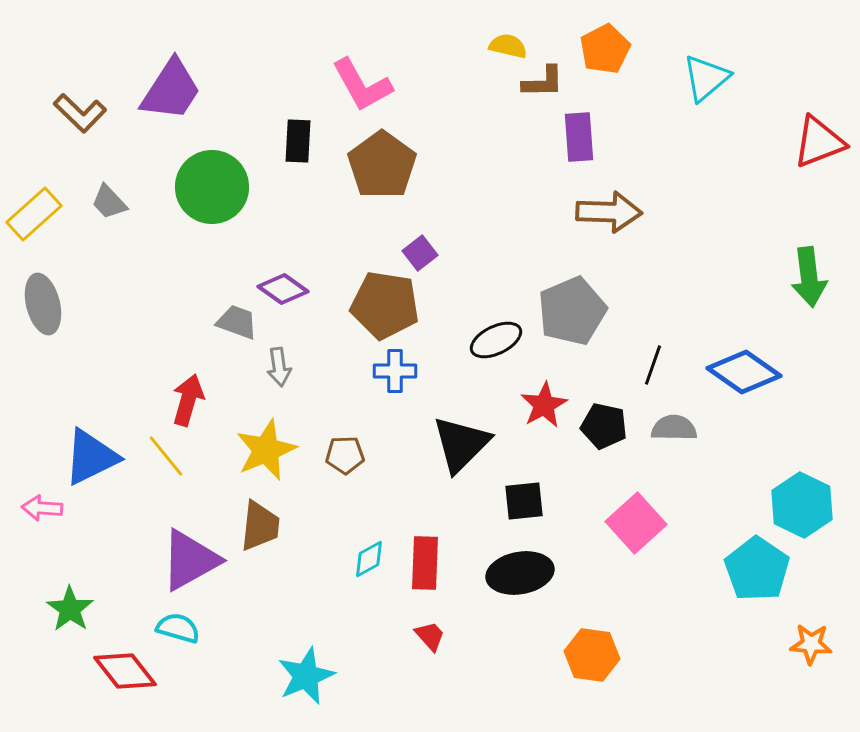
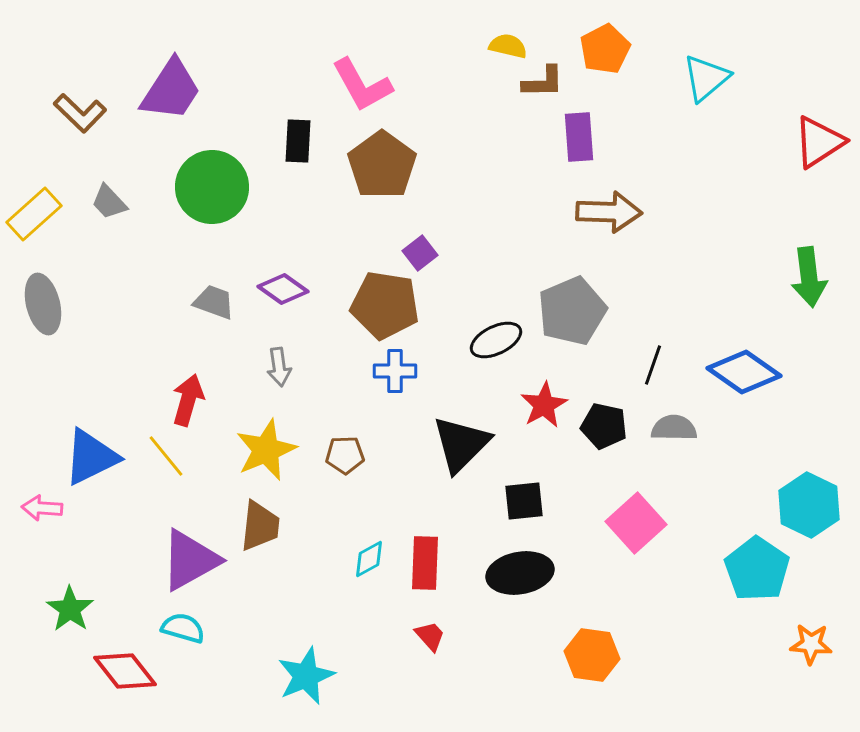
red triangle at (819, 142): rotated 12 degrees counterclockwise
gray trapezoid at (237, 322): moved 23 px left, 20 px up
cyan hexagon at (802, 505): moved 7 px right
cyan semicircle at (178, 628): moved 5 px right
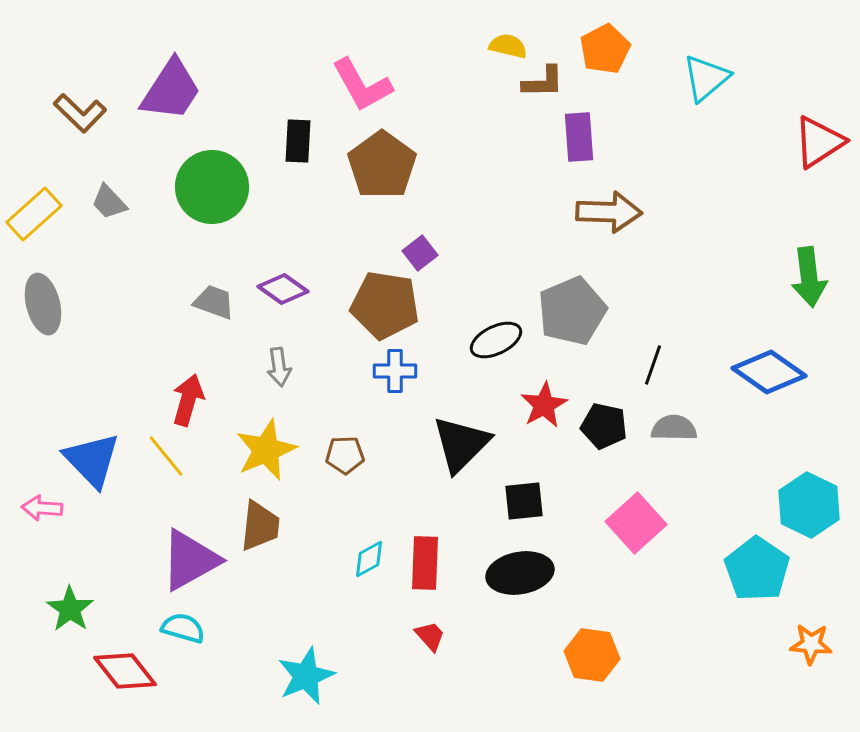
blue diamond at (744, 372): moved 25 px right
blue triangle at (91, 457): moved 1 px right, 3 px down; rotated 48 degrees counterclockwise
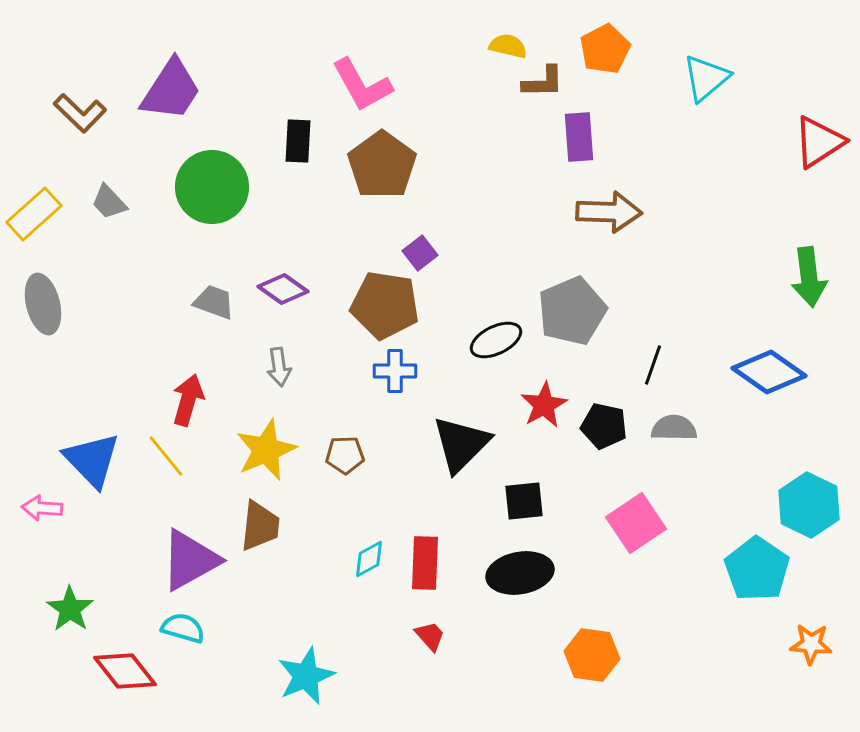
pink square at (636, 523): rotated 8 degrees clockwise
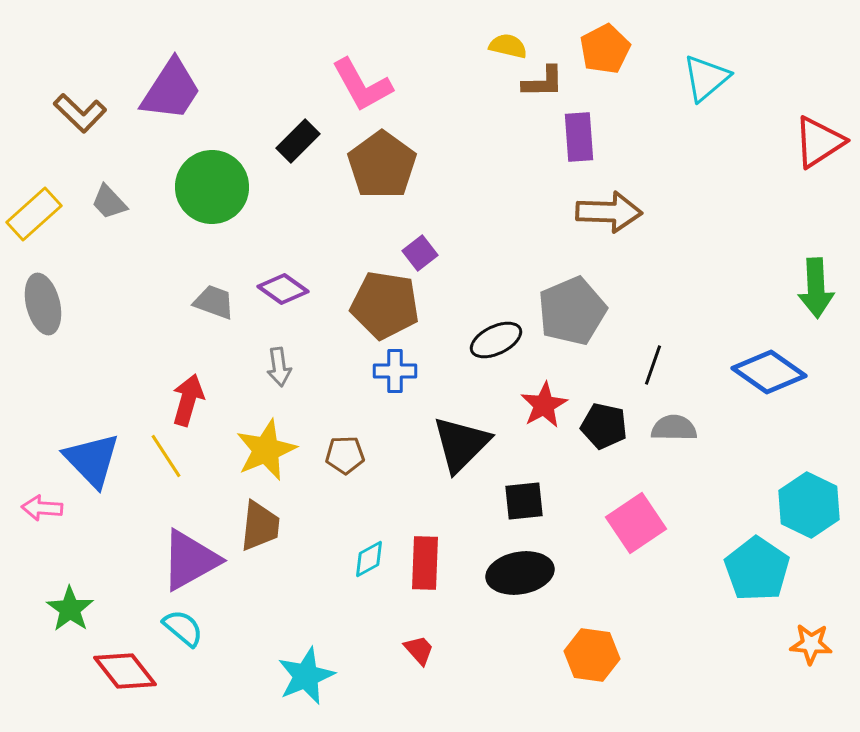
black rectangle at (298, 141): rotated 42 degrees clockwise
green arrow at (809, 277): moved 7 px right, 11 px down; rotated 4 degrees clockwise
yellow line at (166, 456): rotated 6 degrees clockwise
cyan semicircle at (183, 628): rotated 24 degrees clockwise
red trapezoid at (430, 636): moved 11 px left, 14 px down
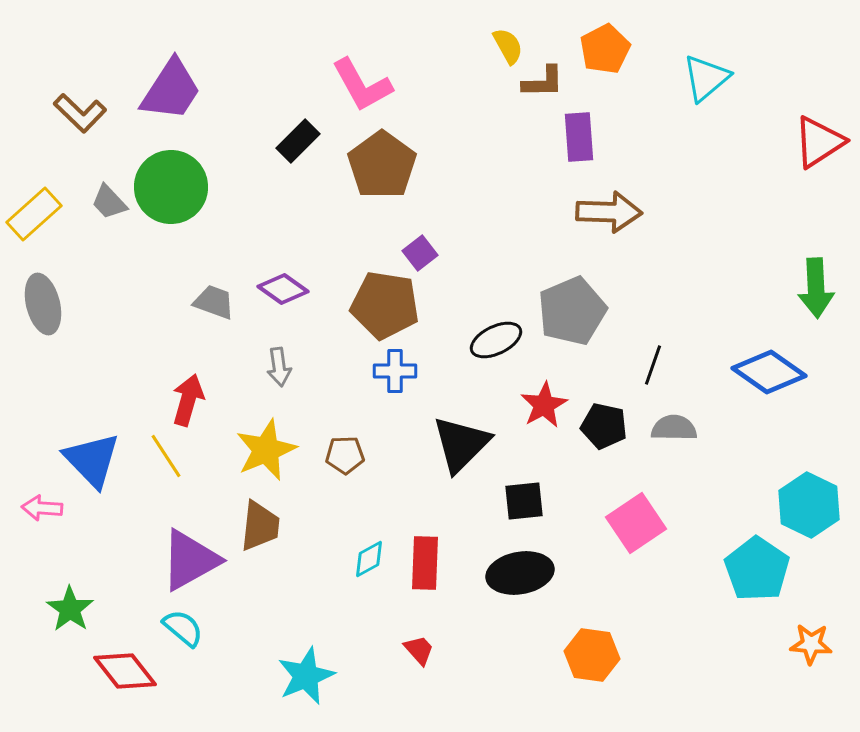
yellow semicircle at (508, 46): rotated 48 degrees clockwise
green circle at (212, 187): moved 41 px left
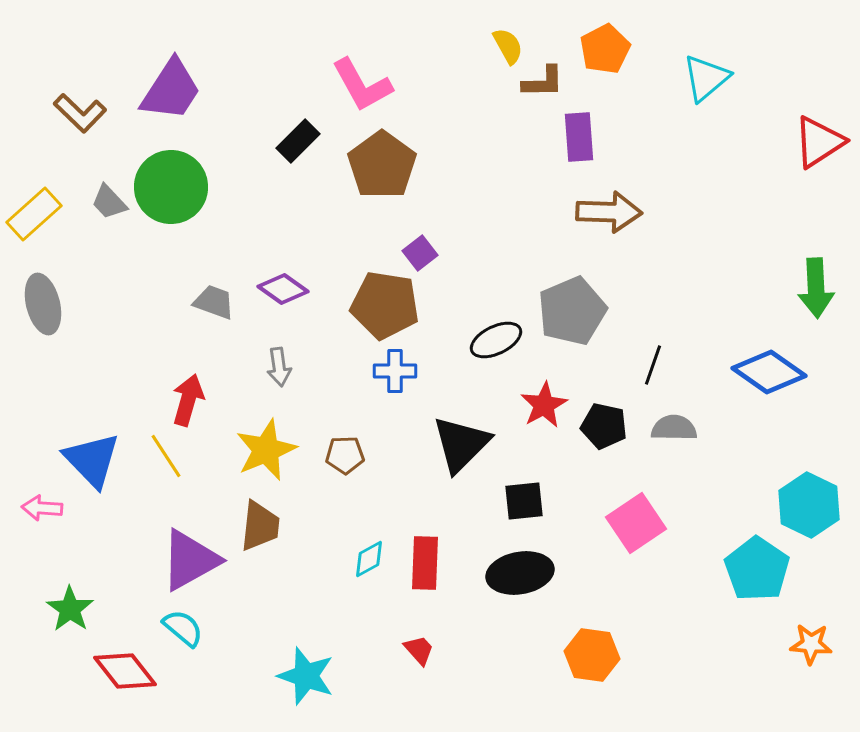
cyan star at (306, 676): rotated 30 degrees counterclockwise
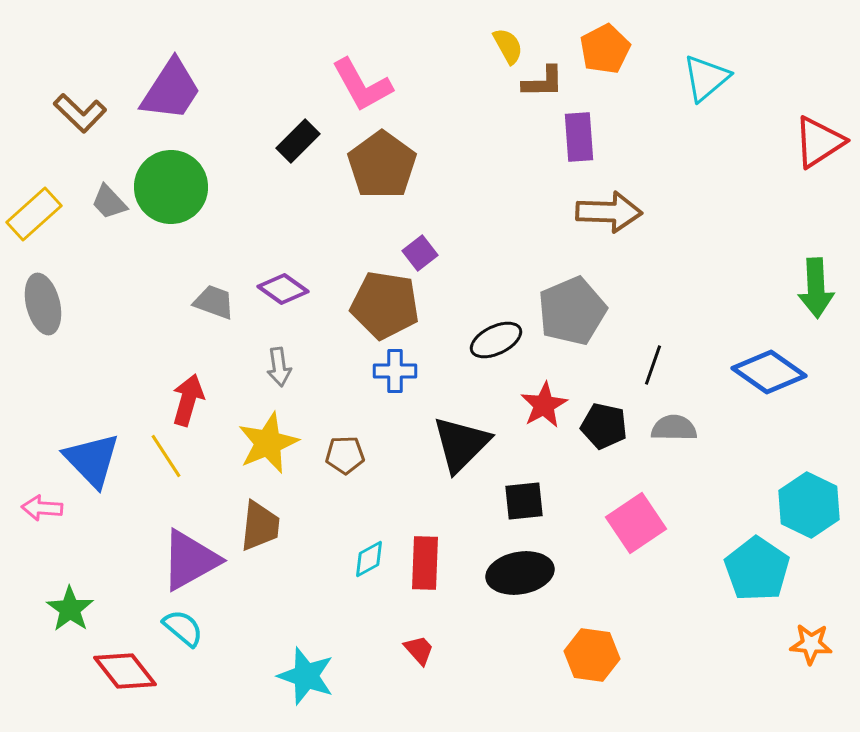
yellow star at (266, 450): moved 2 px right, 7 px up
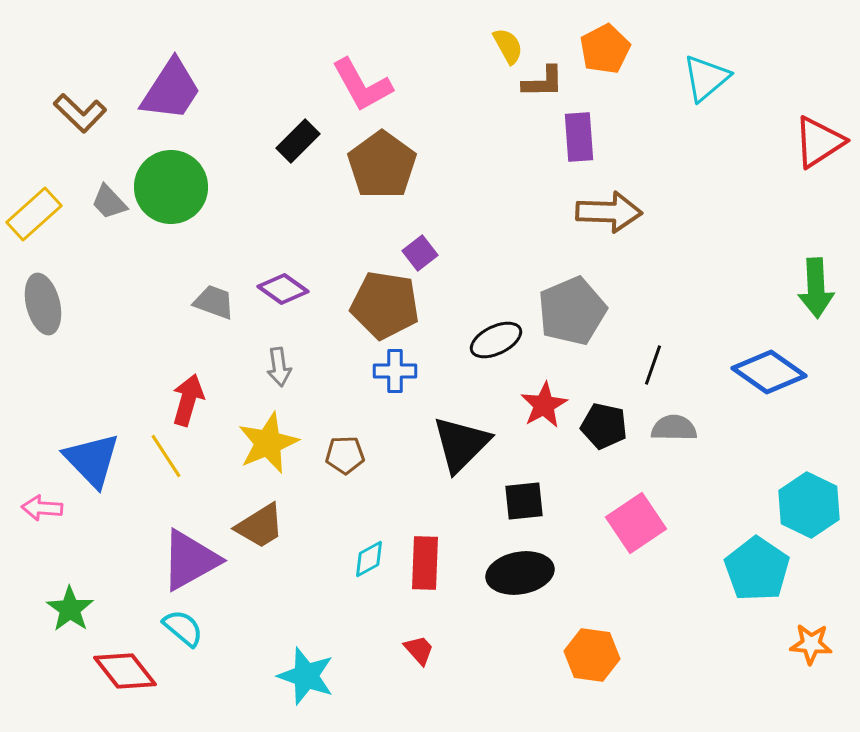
brown trapezoid at (260, 526): rotated 52 degrees clockwise
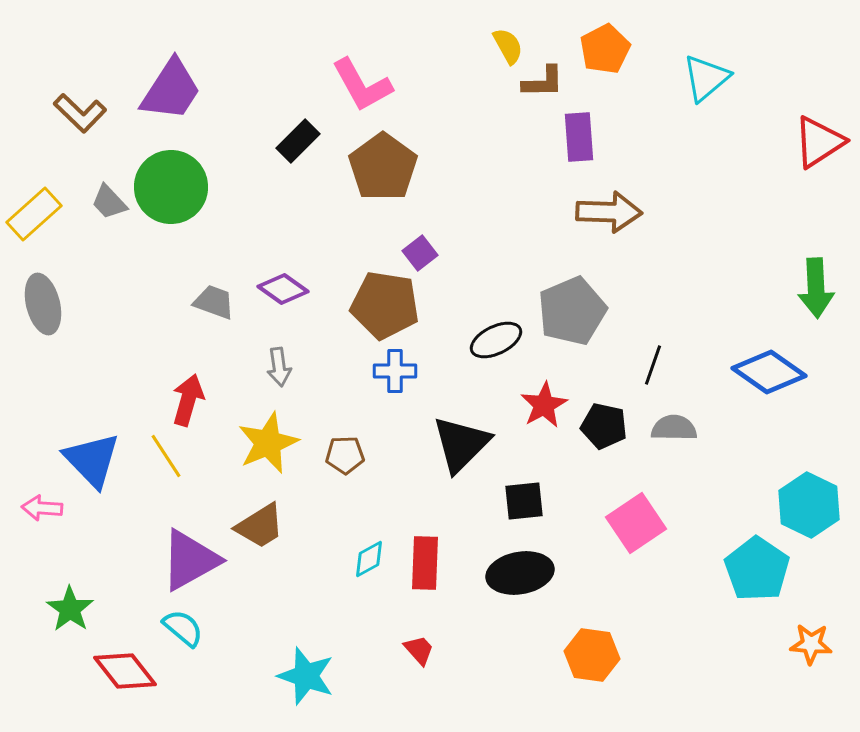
brown pentagon at (382, 165): moved 1 px right, 2 px down
